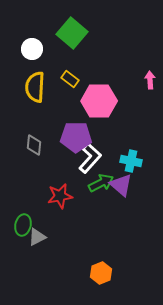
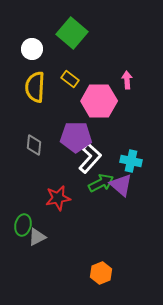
pink arrow: moved 23 px left
red star: moved 2 px left, 2 px down
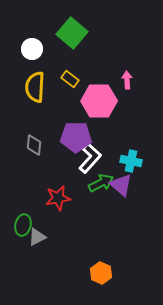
orange hexagon: rotated 15 degrees counterclockwise
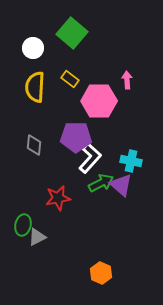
white circle: moved 1 px right, 1 px up
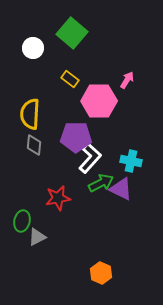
pink arrow: rotated 36 degrees clockwise
yellow semicircle: moved 5 px left, 27 px down
purple triangle: moved 4 px down; rotated 15 degrees counterclockwise
green ellipse: moved 1 px left, 4 px up
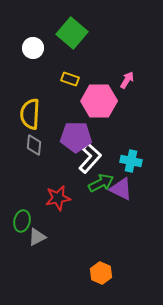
yellow rectangle: rotated 18 degrees counterclockwise
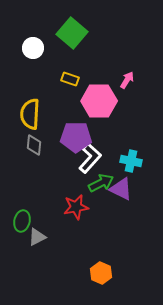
red star: moved 18 px right, 9 px down
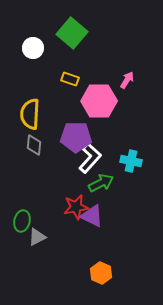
purple triangle: moved 29 px left, 27 px down
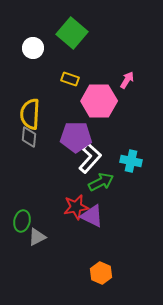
gray diamond: moved 5 px left, 8 px up
green arrow: moved 1 px up
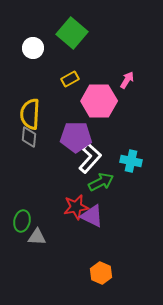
yellow rectangle: rotated 48 degrees counterclockwise
gray triangle: rotated 30 degrees clockwise
